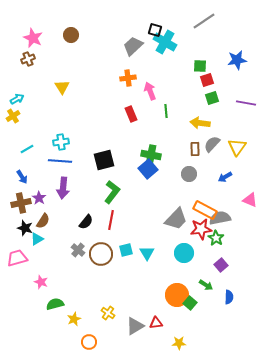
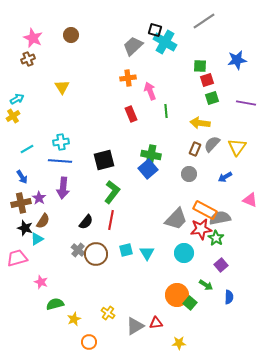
brown rectangle at (195, 149): rotated 24 degrees clockwise
brown circle at (101, 254): moved 5 px left
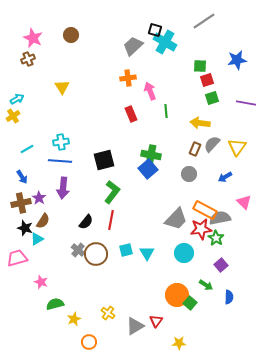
pink triangle at (250, 200): moved 6 px left, 2 px down; rotated 21 degrees clockwise
red triangle at (156, 323): moved 2 px up; rotated 48 degrees counterclockwise
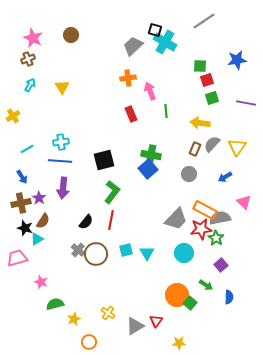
cyan arrow at (17, 99): moved 13 px right, 14 px up; rotated 32 degrees counterclockwise
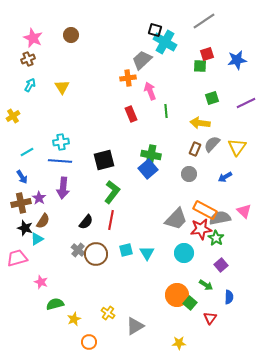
gray trapezoid at (133, 46): moved 9 px right, 14 px down
red square at (207, 80): moved 26 px up
purple line at (246, 103): rotated 36 degrees counterclockwise
cyan line at (27, 149): moved 3 px down
pink triangle at (244, 202): moved 9 px down
red triangle at (156, 321): moved 54 px right, 3 px up
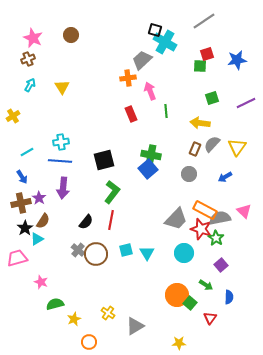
black star at (25, 228): rotated 21 degrees clockwise
red star at (201, 229): rotated 25 degrees clockwise
